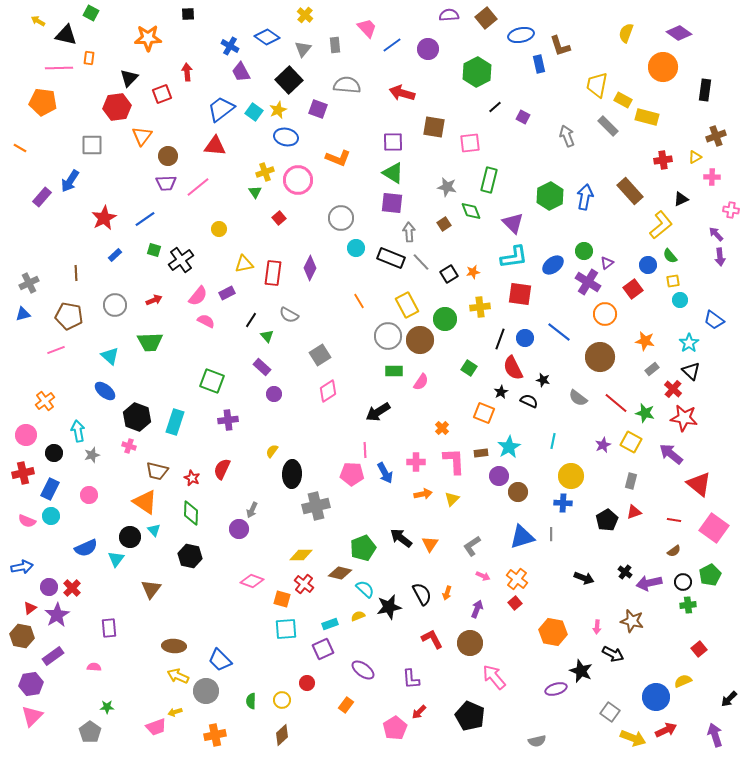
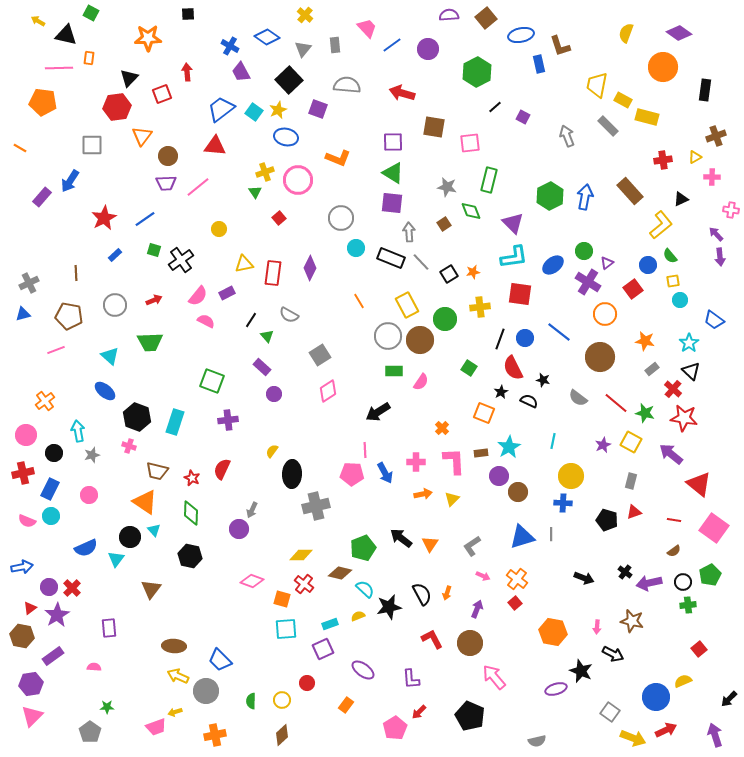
black pentagon at (607, 520): rotated 25 degrees counterclockwise
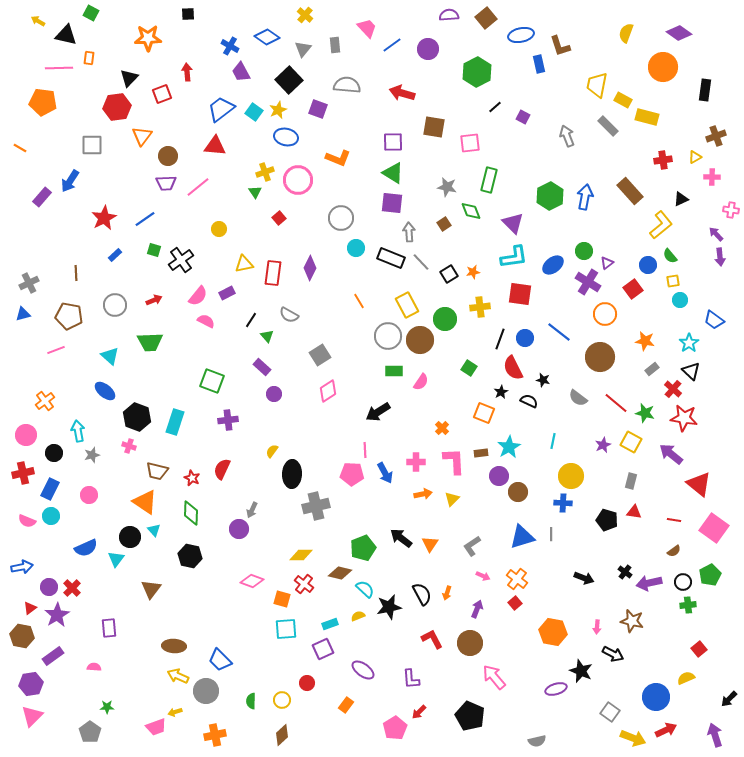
red triangle at (634, 512): rotated 28 degrees clockwise
yellow semicircle at (683, 681): moved 3 px right, 3 px up
